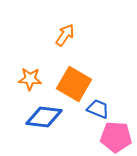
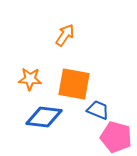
orange square: rotated 20 degrees counterclockwise
blue trapezoid: moved 1 px down
pink pentagon: rotated 12 degrees clockwise
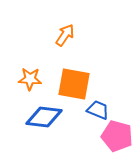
pink pentagon: moved 1 px right, 1 px up
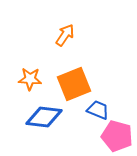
orange square: rotated 32 degrees counterclockwise
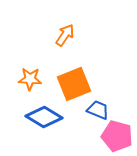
blue diamond: rotated 24 degrees clockwise
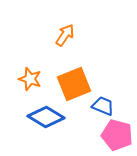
orange star: rotated 15 degrees clockwise
blue trapezoid: moved 5 px right, 4 px up
blue diamond: moved 2 px right
pink pentagon: moved 1 px up
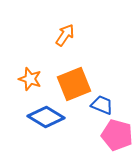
blue trapezoid: moved 1 px left, 1 px up
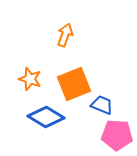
orange arrow: rotated 15 degrees counterclockwise
pink pentagon: rotated 12 degrees counterclockwise
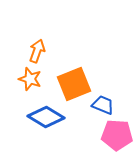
orange arrow: moved 28 px left, 16 px down
blue trapezoid: moved 1 px right
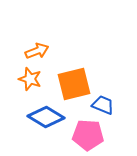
orange arrow: rotated 50 degrees clockwise
orange square: rotated 8 degrees clockwise
pink pentagon: moved 29 px left
